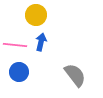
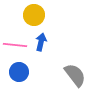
yellow circle: moved 2 px left
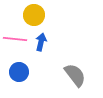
pink line: moved 6 px up
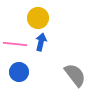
yellow circle: moved 4 px right, 3 px down
pink line: moved 5 px down
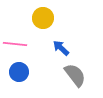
yellow circle: moved 5 px right
blue arrow: moved 20 px right, 6 px down; rotated 60 degrees counterclockwise
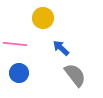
blue circle: moved 1 px down
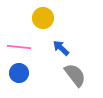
pink line: moved 4 px right, 3 px down
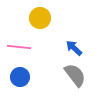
yellow circle: moved 3 px left
blue arrow: moved 13 px right
blue circle: moved 1 px right, 4 px down
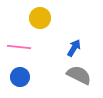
blue arrow: rotated 78 degrees clockwise
gray semicircle: moved 4 px right; rotated 25 degrees counterclockwise
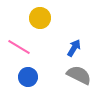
pink line: rotated 25 degrees clockwise
blue circle: moved 8 px right
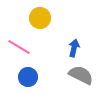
blue arrow: rotated 18 degrees counterclockwise
gray semicircle: moved 2 px right
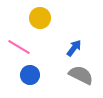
blue arrow: rotated 24 degrees clockwise
blue circle: moved 2 px right, 2 px up
